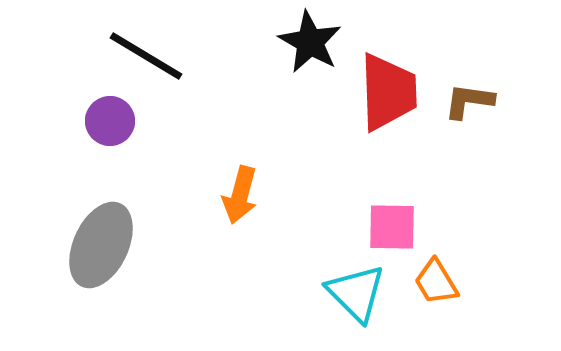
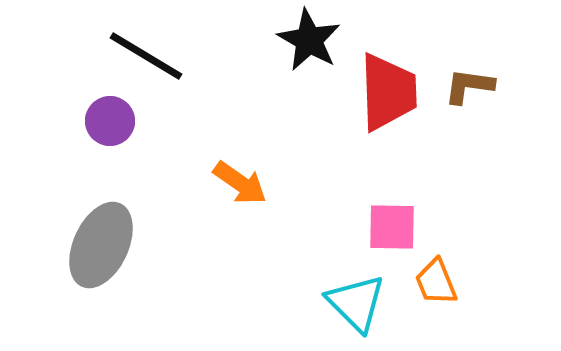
black star: moved 1 px left, 2 px up
brown L-shape: moved 15 px up
orange arrow: moved 12 px up; rotated 70 degrees counterclockwise
orange trapezoid: rotated 9 degrees clockwise
cyan triangle: moved 10 px down
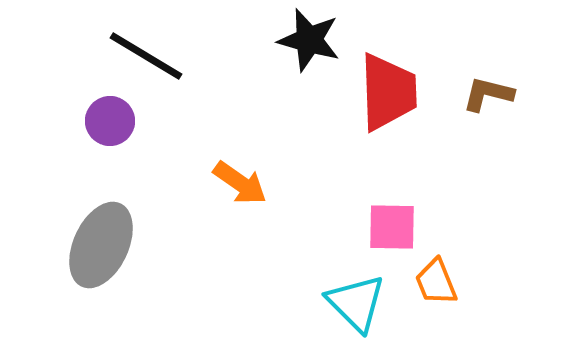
black star: rotated 14 degrees counterclockwise
brown L-shape: moved 19 px right, 8 px down; rotated 6 degrees clockwise
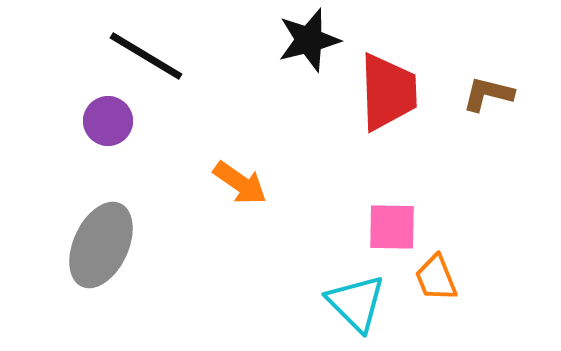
black star: rotated 30 degrees counterclockwise
purple circle: moved 2 px left
orange trapezoid: moved 4 px up
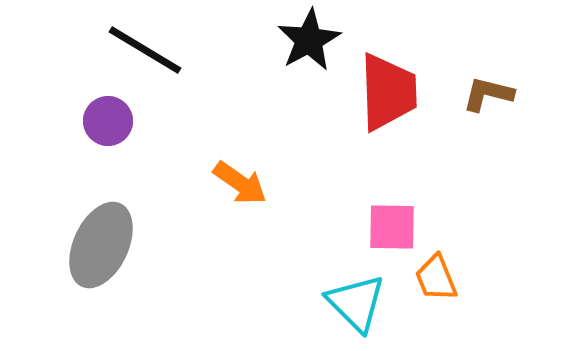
black star: rotated 14 degrees counterclockwise
black line: moved 1 px left, 6 px up
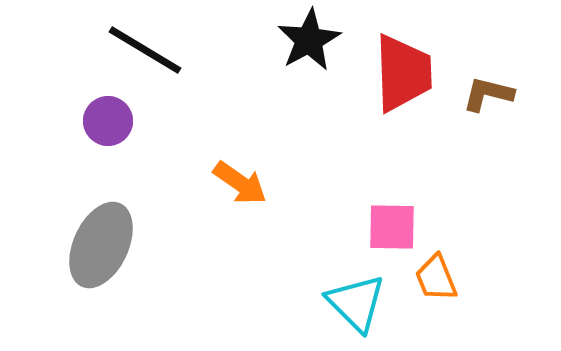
red trapezoid: moved 15 px right, 19 px up
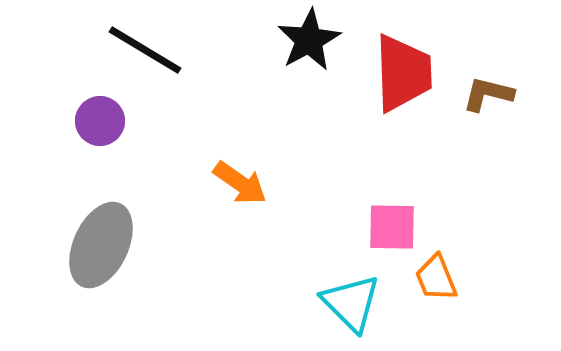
purple circle: moved 8 px left
cyan triangle: moved 5 px left
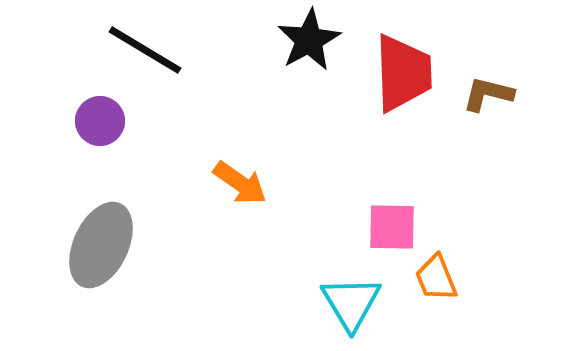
cyan triangle: rotated 14 degrees clockwise
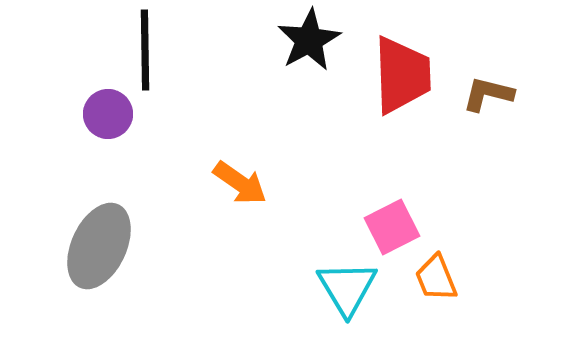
black line: rotated 58 degrees clockwise
red trapezoid: moved 1 px left, 2 px down
purple circle: moved 8 px right, 7 px up
pink square: rotated 28 degrees counterclockwise
gray ellipse: moved 2 px left, 1 px down
cyan triangle: moved 4 px left, 15 px up
